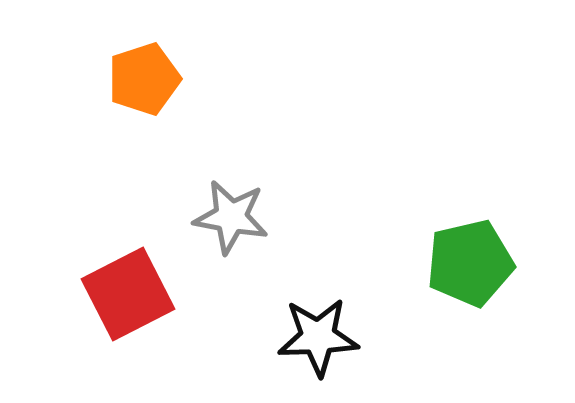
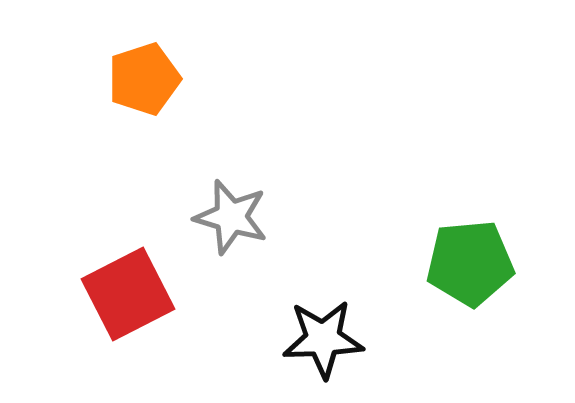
gray star: rotated 6 degrees clockwise
green pentagon: rotated 8 degrees clockwise
black star: moved 5 px right, 2 px down
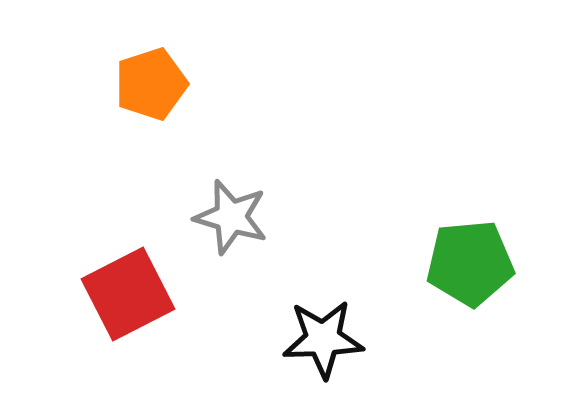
orange pentagon: moved 7 px right, 5 px down
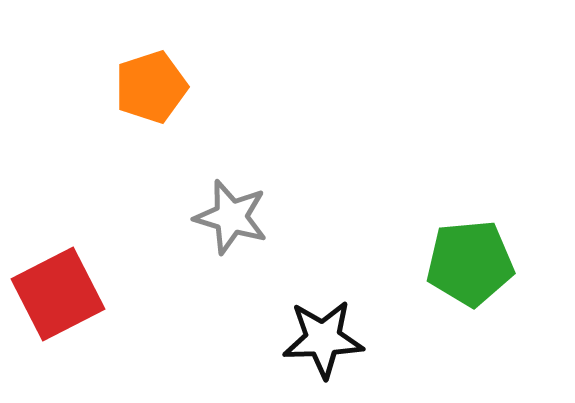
orange pentagon: moved 3 px down
red square: moved 70 px left
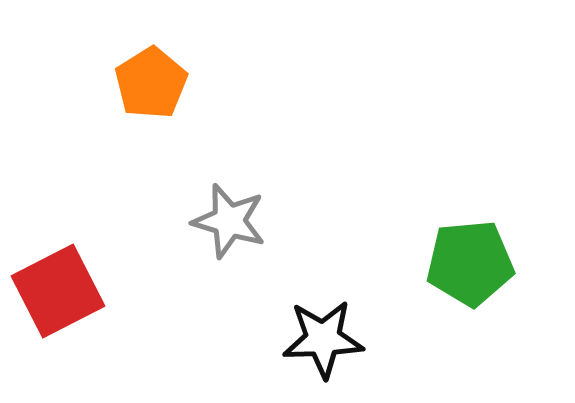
orange pentagon: moved 4 px up; rotated 14 degrees counterclockwise
gray star: moved 2 px left, 4 px down
red square: moved 3 px up
